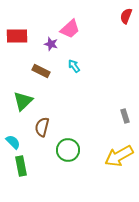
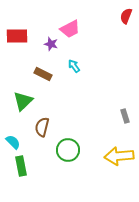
pink trapezoid: rotated 15 degrees clockwise
brown rectangle: moved 2 px right, 3 px down
yellow arrow: rotated 24 degrees clockwise
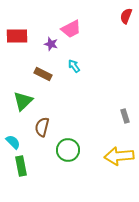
pink trapezoid: moved 1 px right
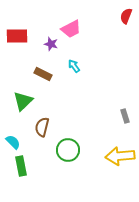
yellow arrow: moved 1 px right
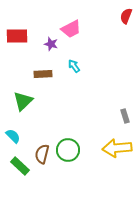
brown rectangle: rotated 30 degrees counterclockwise
brown semicircle: moved 27 px down
cyan semicircle: moved 6 px up
yellow arrow: moved 3 px left, 8 px up
green rectangle: moved 1 px left; rotated 36 degrees counterclockwise
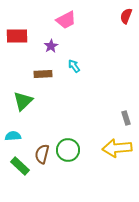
pink trapezoid: moved 5 px left, 9 px up
purple star: moved 2 px down; rotated 24 degrees clockwise
gray rectangle: moved 1 px right, 2 px down
cyan semicircle: rotated 49 degrees counterclockwise
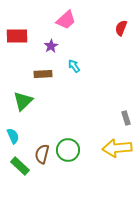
red semicircle: moved 5 px left, 12 px down
pink trapezoid: rotated 15 degrees counterclockwise
cyan semicircle: rotated 70 degrees clockwise
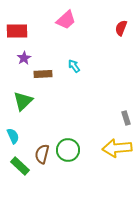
red rectangle: moved 5 px up
purple star: moved 27 px left, 12 px down
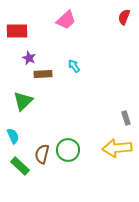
red semicircle: moved 3 px right, 11 px up
purple star: moved 5 px right; rotated 16 degrees counterclockwise
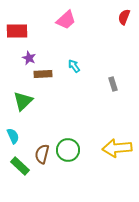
gray rectangle: moved 13 px left, 34 px up
